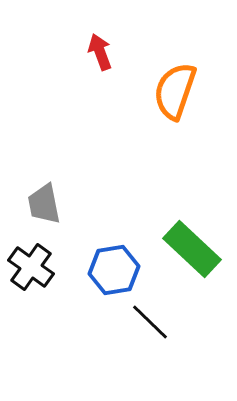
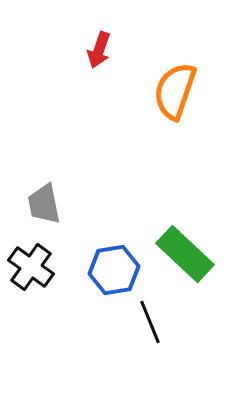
red arrow: moved 1 px left, 2 px up; rotated 141 degrees counterclockwise
green rectangle: moved 7 px left, 5 px down
black line: rotated 24 degrees clockwise
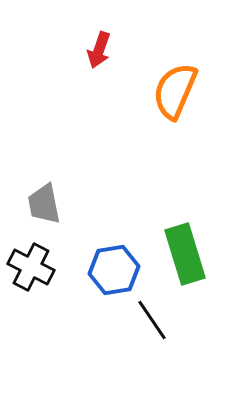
orange semicircle: rotated 4 degrees clockwise
green rectangle: rotated 30 degrees clockwise
black cross: rotated 9 degrees counterclockwise
black line: moved 2 px right, 2 px up; rotated 12 degrees counterclockwise
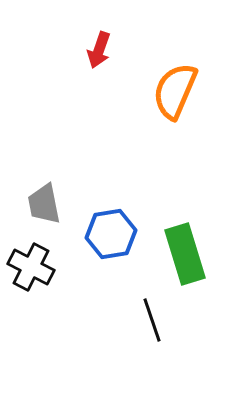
blue hexagon: moved 3 px left, 36 px up
black line: rotated 15 degrees clockwise
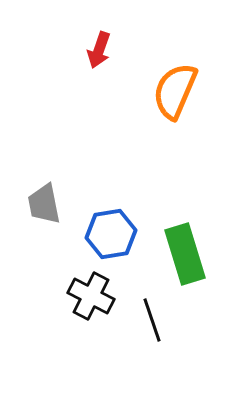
black cross: moved 60 px right, 29 px down
